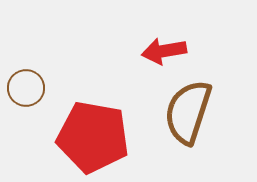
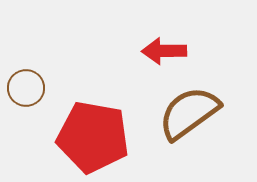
red arrow: rotated 9 degrees clockwise
brown semicircle: moved 1 px right, 1 px down; rotated 36 degrees clockwise
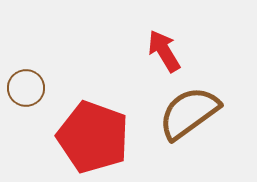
red arrow: rotated 60 degrees clockwise
red pentagon: rotated 10 degrees clockwise
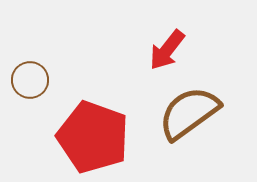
red arrow: moved 3 px right, 1 px up; rotated 111 degrees counterclockwise
brown circle: moved 4 px right, 8 px up
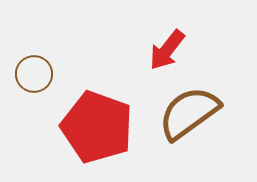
brown circle: moved 4 px right, 6 px up
red pentagon: moved 4 px right, 10 px up
